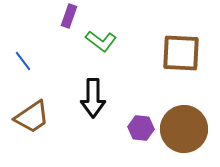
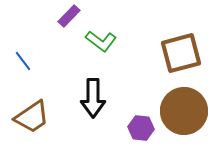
purple rectangle: rotated 25 degrees clockwise
brown square: rotated 18 degrees counterclockwise
brown circle: moved 18 px up
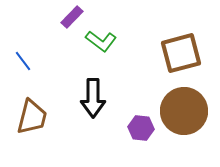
purple rectangle: moved 3 px right, 1 px down
brown trapezoid: rotated 42 degrees counterclockwise
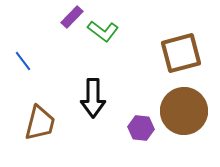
green L-shape: moved 2 px right, 10 px up
brown trapezoid: moved 8 px right, 6 px down
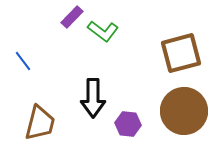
purple hexagon: moved 13 px left, 4 px up
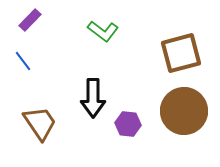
purple rectangle: moved 42 px left, 3 px down
brown trapezoid: rotated 48 degrees counterclockwise
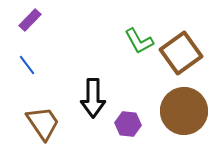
green L-shape: moved 36 px right, 10 px down; rotated 24 degrees clockwise
brown square: rotated 21 degrees counterclockwise
blue line: moved 4 px right, 4 px down
brown trapezoid: moved 3 px right
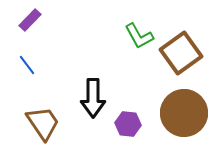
green L-shape: moved 5 px up
brown circle: moved 2 px down
